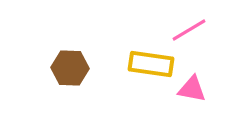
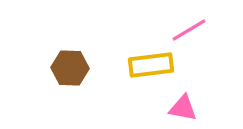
yellow rectangle: moved 1 px down; rotated 15 degrees counterclockwise
pink triangle: moved 9 px left, 19 px down
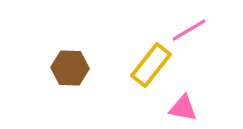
yellow rectangle: rotated 45 degrees counterclockwise
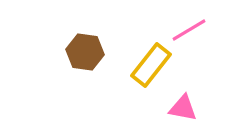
brown hexagon: moved 15 px right, 16 px up; rotated 6 degrees clockwise
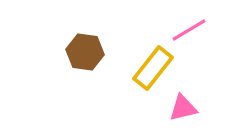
yellow rectangle: moved 2 px right, 3 px down
pink triangle: rotated 24 degrees counterclockwise
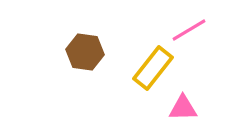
pink triangle: rotated 12 degrees clockwise
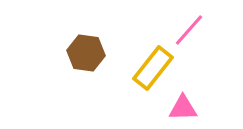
pink line: rotated 18 degrees counterclockwise
brown hexagon: moved 1 px right, 1 px down
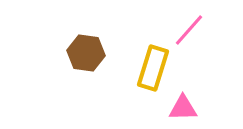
yellow rectangle: rotated 21 degrees counterclockwise
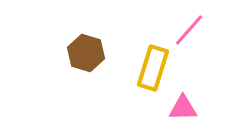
brown hexagon: rotated 9 degrees clockwise
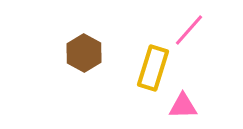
brown hexagon: moved 2 px left; rotated 12 degrees clockwise
pink triangle: moved 2 px up
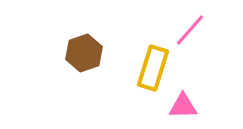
pink line: moved 1 px right
brown hexagon: rotated 12 degrees clockwise
